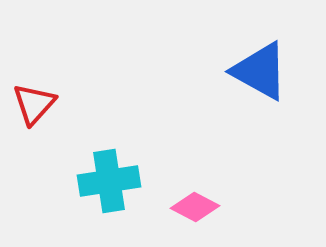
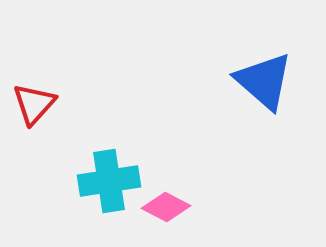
blue triangle: moved 4 px right, 10 px down; rotated 12 degrees clockwise
pink diamond: moved 29 px left
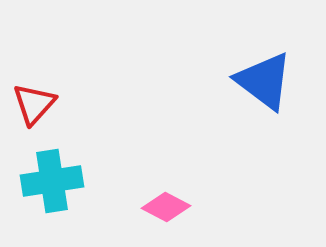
blue triangle: rotated 4 degrees counterclockwise
cyan cross: moved 57 px left
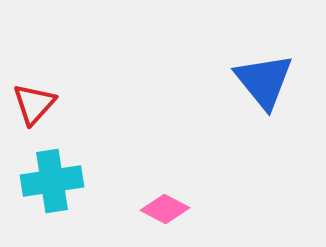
blue triangle: rotated 14 degrees clockwise
pink diamond: moved 1 px left, 2 px down
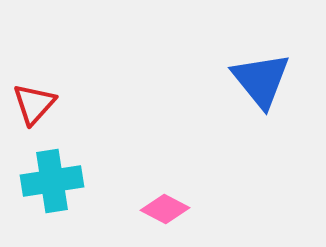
blue triangle: moved 3 px left, 1 px up
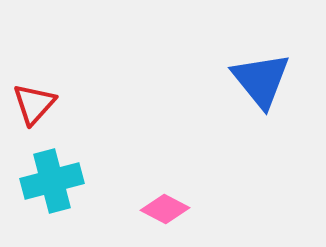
cyan cross: rotated 6 degrees counterclockwise
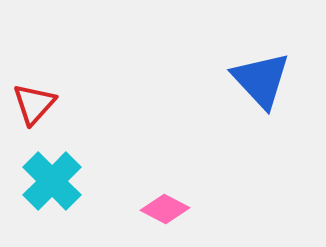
blue triangle: rotated 4 degrees counterclockwise
cyan cross: rotated 30 degrees counterclockwise
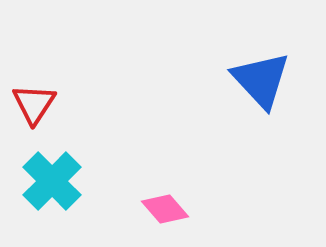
red triangle: rotated 9 degrees counterclockwise
pink diamond: rotated 21 degrees clockwise
